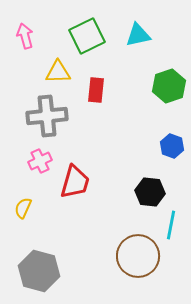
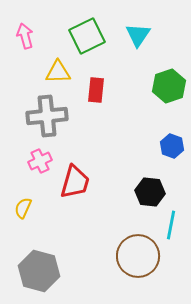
cyan triangle: rotated 44 degrees counterclockwise
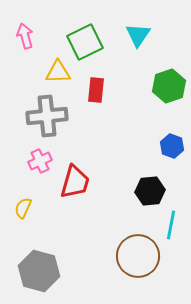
green square: moved 2 px left, 6 px down
black hexagon: moved 1 px up; rotated 12 degrees counterclockwise
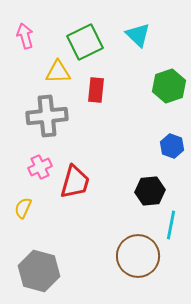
cyan triangle: rotated 20 degrees counterclockwise
pink cross: moved 6 px down
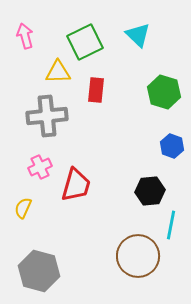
green hexagon: moved 5 px left, 6 px down; rotated 24 degrees counterclockwise
red trapezoid: moved 1 px right, 3 px down
